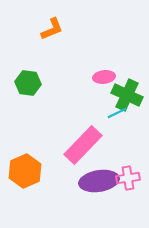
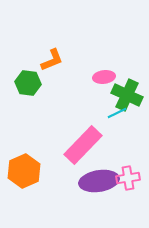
orange L-shape: moved 31 px down
orange hexagon: moved 1 px left
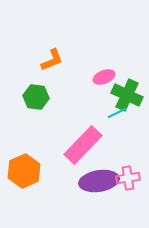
pink ellipse: rotated 15 degrees counterclockwise
green hexagon: moved 8 px right, 14 px down
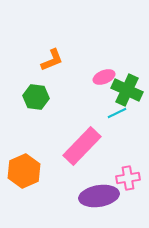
green cross: moved 5 px up
pink rectangle: moved 1 px left, 1 px down
purple ellipse: moved 15 px down
